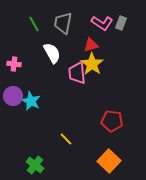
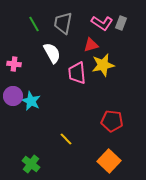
yellow star: moved 11 px right, 1 px down; rotated 25 degrees clockwise
green cross: moved 4 px left, 1 px up
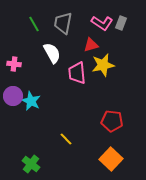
orange square: moved 2 px right, 2 px up
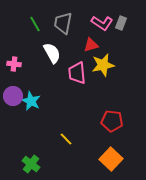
green line: moved 1 px right
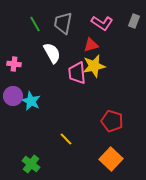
gray rectangle: moved 13 px right, 2 px up
yellow star: moved 9 px left, 1 px down
red pentagon: rotated 10 degrees clockwise
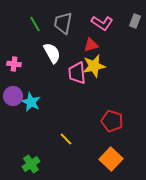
gray rectangle: moved 1 px right
cyan star: moved 1 px down
green cross: rotated 18 degrees clockwise
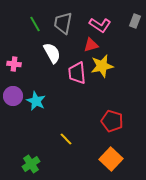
pink L-shape: moved 2 px left, 2 px down
yellow star: moved 8 px right
cyan star: moved 5 px right, 1 px up
